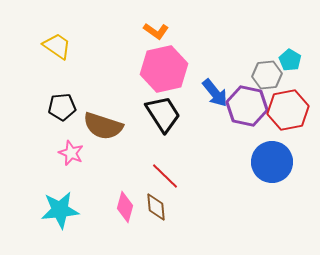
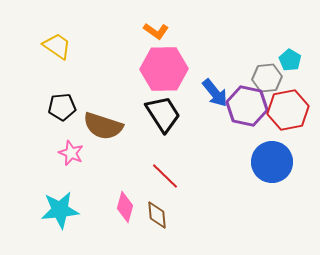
pink hexagon: rotated 12 degrees clockwise
gray hexagon: moved 3 px down
brown diamond: moved 1 px right, 8 px down
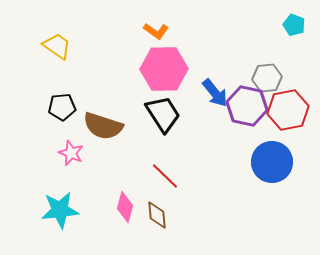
cyan pentagon: moved 4 px right, 35 px up; rotated 10 degrees counterclockwise
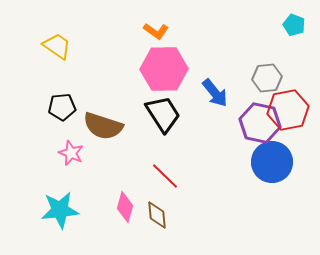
purple hexagon: moved 13 px right, 17 px down
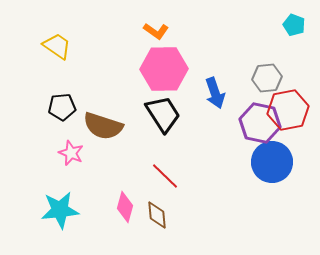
blue arrow: rotated 20 degrees clockwise
